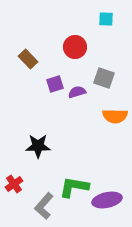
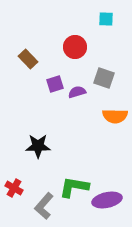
red cross: moved 4 px down; rotated 24 degrees counterclockwise
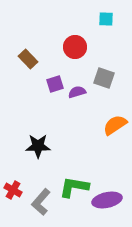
orange semicircle: moved 9 px down; rotated 145 degrees clockwise
red cross: moved 1 px left, 2 px down
gray L-shape: moved 3 px left, 4 px up
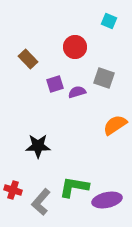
cyan square: moved 3 px right, 2 px down; rotated 21 degrees clockwise
red cross: rotated 12 degrees counterclockwise
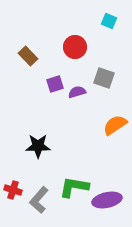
brown rectangle: moved 3 px up
gray L-shape: moved 2 px left, 2 px up
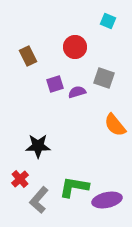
cyan square: moved 1 px left
brown rectangle: rotated 18 degrees clockwise
orange semicircle: rotated 95 degrees counterclockwise
red cross: moved 7 px right, 11 px up; rotated 30 degrees clockwise
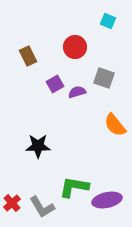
purple square: rotated 12 degrees counterclockwise
red cross: moved 8 px left, 24 px down
gray L-shape: moved 3 px right, 7 px down; rotated 72 degrees counterclockwise
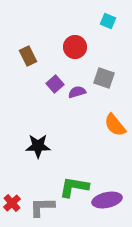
purple square: rotated 12 degrees counterclockwise
gray L-shape: rotated 120 degrees clockwise
